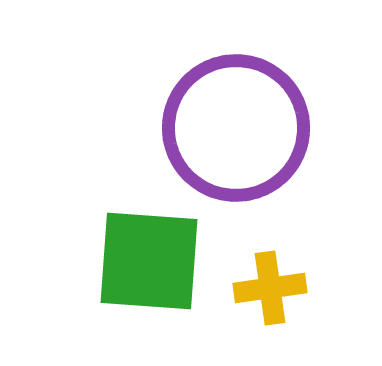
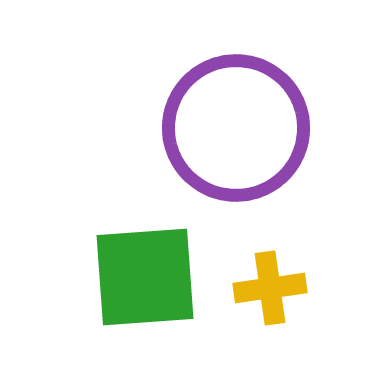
green square: moved 4 px left, 16 px down; rotated 8 degrees counterclockwise
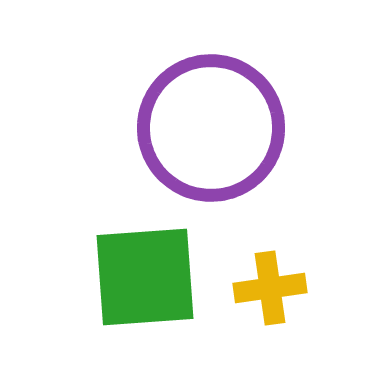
purple circle: moved 25 px left
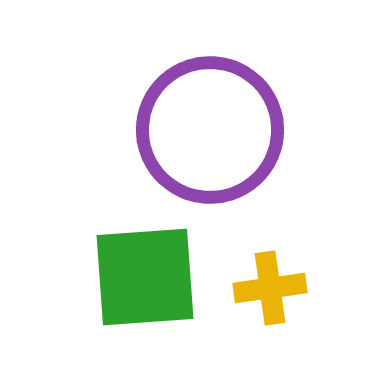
purple circle: moved 1 px left, 2 px down
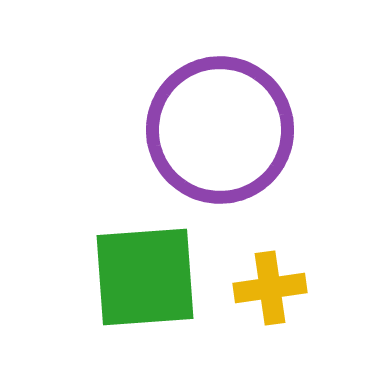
purple circle: moved 10 px right
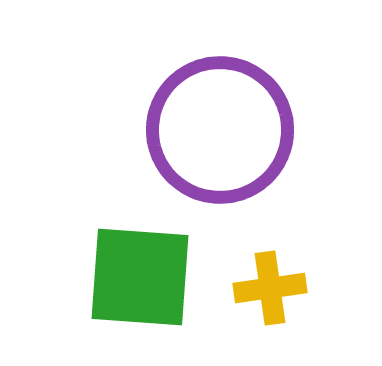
green square: moved 5 px left; rotated 8 degrees clockwise
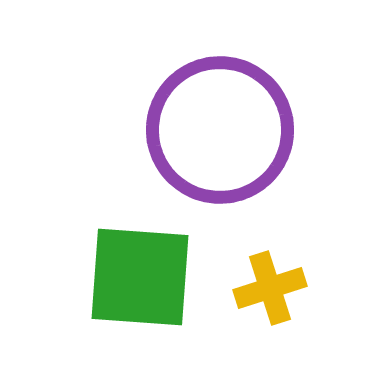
yellow cross: rotated 10 degrees counterclockwise
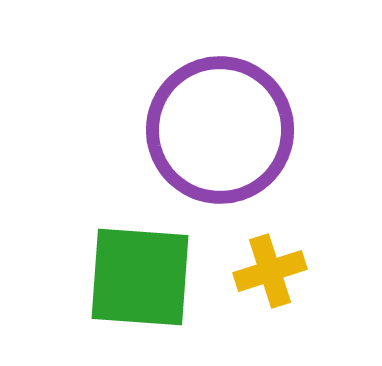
yellow cross: moved 17 px up
